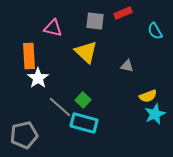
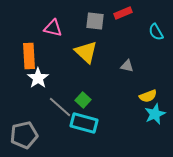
cyan semicircle: moved 1 px right, 1 px down
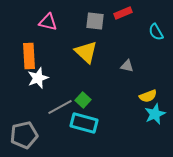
pink triangle: moved 5 px left, 6 px up
white star: rotated 15 degrees clockwise
gray line: rotated 70 degrees counterclockwise
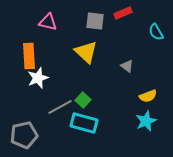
gray triangle: rotated 24 degrees clockwise
cyan star: moved 9 px left, 7 px down
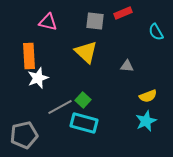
gray triangle: rotated 32 degrees counterclockwise
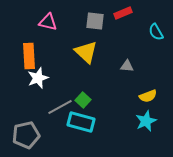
cyan rectangle: moved 3 px left, 1 px up
gray pentagon: moved 2 px right
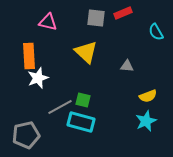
gray square: moved 1 px right, 3 px up
green square: rotated 28 degrees counterclockwise
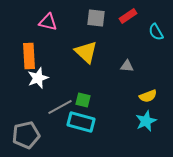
red rectangle: moved 5 px right, 3 px down; rotated 12 degrees counterclockwise
